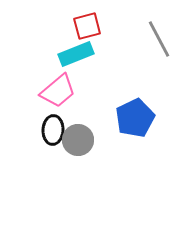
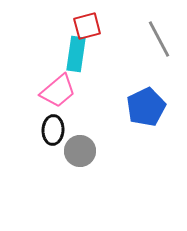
cyan rectangle: rotated 60 degrees counterclockwise
blue pentagon: moved 11 px right, 11 px up
gray circle: moved 2 px right, 11 px down
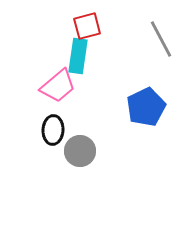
gray line: moved 2 px right
cyan rectangle: moved 2 px right, 2 px down
pink trapezoid: moved 5 px up
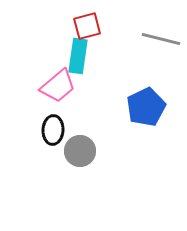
gray line: rotated 48 degrees counterclockwise
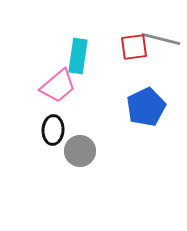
red square: moved 47 px right, 21 px down; rotated 8 degrees clockwise
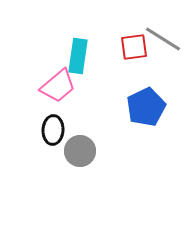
gray line: moved 2 px right; rotated 18 degrees clockwise
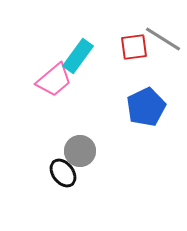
cyan rectangle: rotated 28 degrees clockwise
pink trapezoid: moved 4 px left, 6 px up
black ellipse: moved 10 px right, 43 px down; rotated 40 degrees counterclockwise
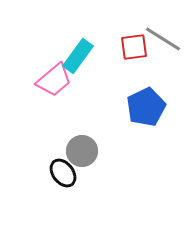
gray circle: moved 2 px right
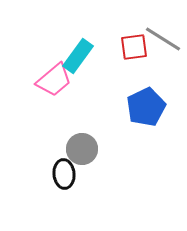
gray circle: moved 2 px up
black ellipse: moved 1 px right, 1 px down; rotated 32 degrees clockwise
